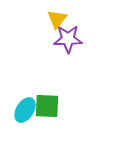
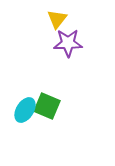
purple star: moved 4 px down
green square: rotated 20 degrees clockwise
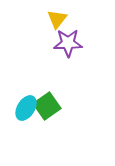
green square: rotated 32 degrees clockwise
cyan ellipse: moved 1 px right, 2 px up
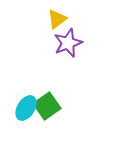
yellow triangle: rotated 15 degrees clockwise
purple star: rotated 20 degrees counterclockwise
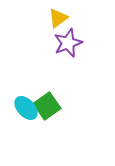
yellow triangle: moved 1 px right, 1 px up
cyan ellipse: rotated 75 degrees counterclockwise
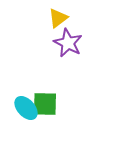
purple star: rotated 24 degrees counterclockwise
green square: moved 2 px left, 2 px up; rotated 36 degrees clockwise
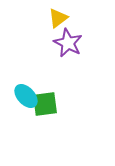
green square: rotated 8 degrees counterclockwise
cyan ellipse: moved 12 px up
